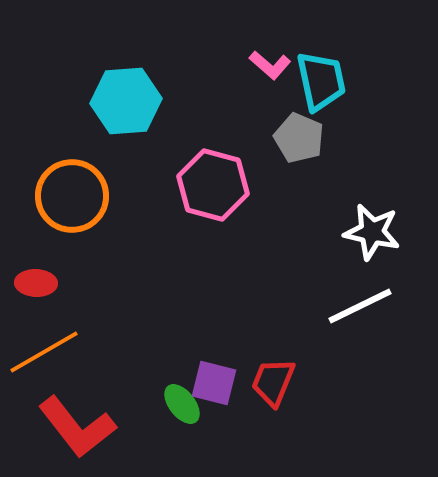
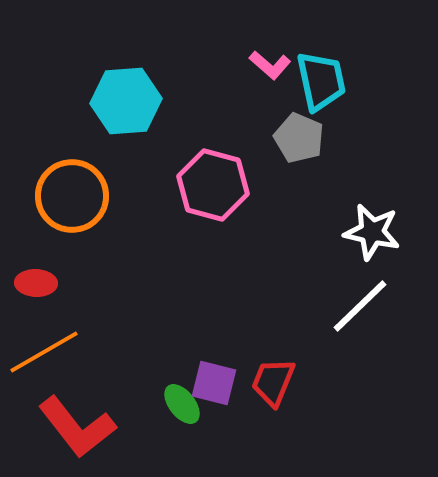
white line: rotated 18 degrees counterclockwise
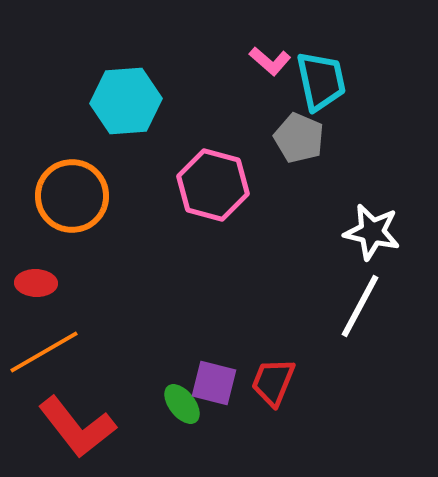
pink L-shape: moved 4 px up
white line: rotated 18 degrees counterclockwise
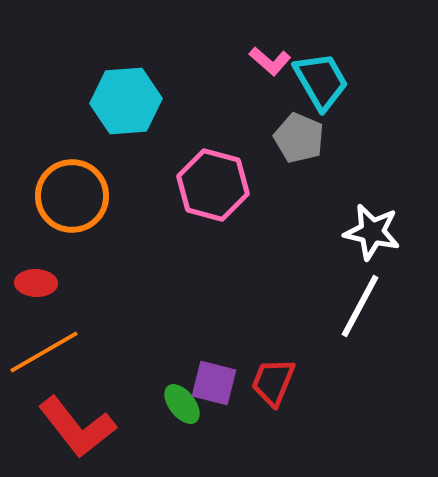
cyan trapezoid: rotated 18 degrees counterclockwise
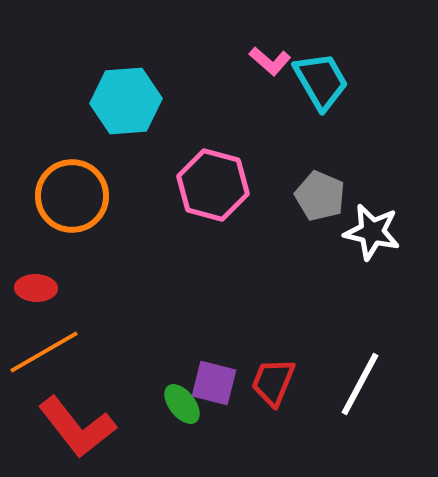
gray pentagon: moved 21 px right, 58 px down
red ellipse: moved 5 px down
white line: moved 78 px down
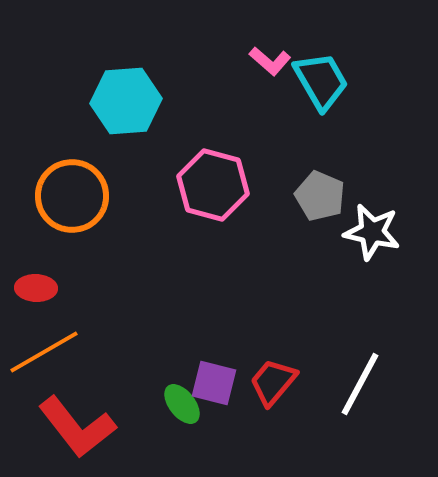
red trapezoid: rotated 18 degrees clockwise
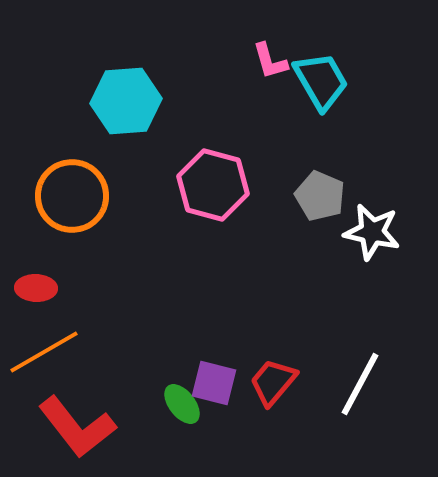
pink L-shape: rotated 33 degrees clockwise
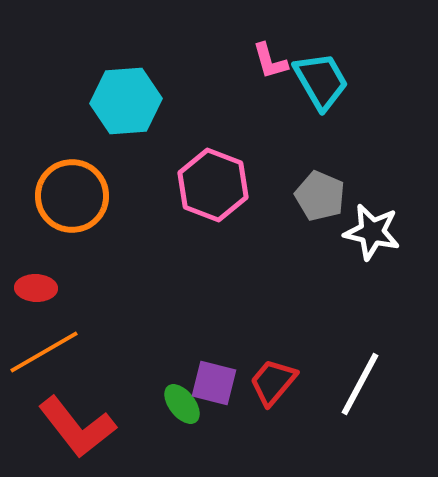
pink hexagon: rotated 6 degrees clockwise
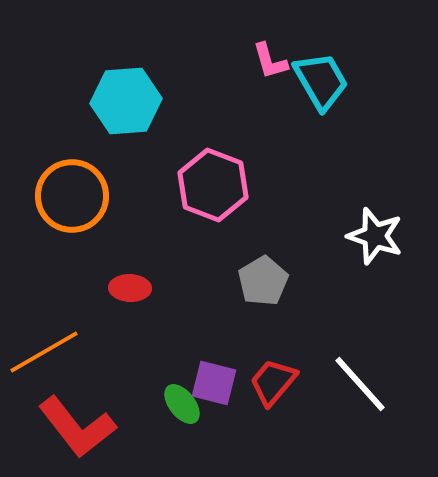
gray pentagon: moved 57 px left, 85 px down; rotated 18 degrees clockwise
white star: moved 3 px right, 4 px down; rotated 6 degrees clockwise
red ellipse: moved 94 px right
white line: rotated 70 degrees counterclockwise
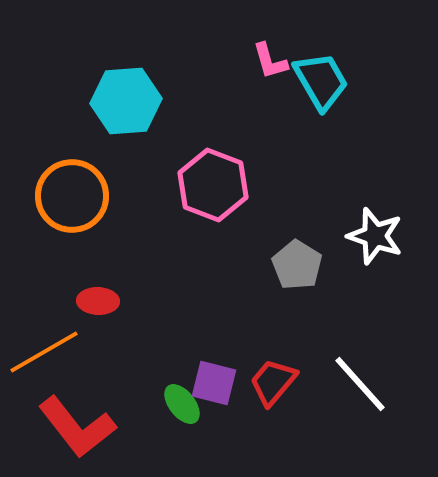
gray pentagon: moved 34 px right, 16 px up; rotated 9 degrees counterclockwise
red ellipse: moved 32 px left, 13 px down
